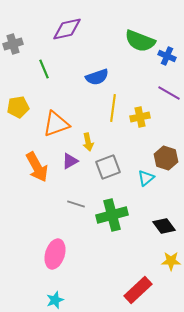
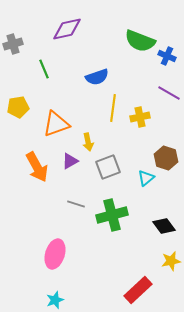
yellow star: rotated 12 degrees counterclockwise
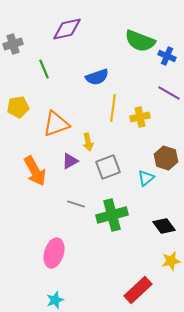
orange arrow: moved 2 px left, 4 px down
pink ellipse: moved 1 px left, 1 px up
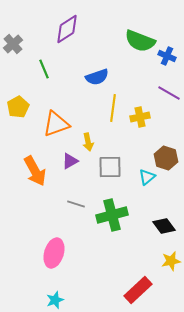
purple diamond: rotated 20 degrees counterclockwise
gray cross: rotated 24 degrees counterclockwise
yellow pentagon: rotated 20 degrees counterclockwise
gray square: moved 2 px right; rotated 20 degrees clockwise
cyan triangle: moved 1 px right, 1 px up
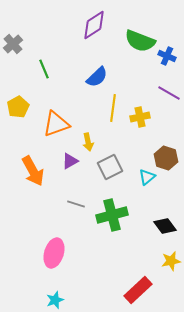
purple diamond: moved 27 px right, 4 px up
blue semicircle: rotated 25 degrees counterclockwise
gray square: rotated 25 degrees counterclockwise
orange arrow: moved 2 px left
black diamond: moved 1 px right
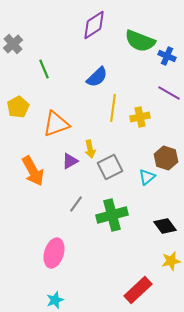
yellow arrow: moved 2 px right, 7 px down
gray line: rotated 72 degrees counterclockwise
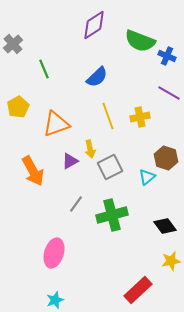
yellow line: moved 5 px left, 8 px down; rotated 28 degrees counterclockwise
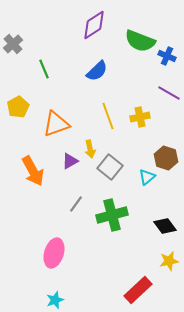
blue semicircle: moved 6 px up
gray square: rotated 25 degrees counterclockwise
yellow star: moved 2 px left
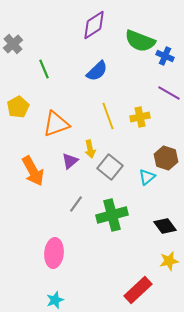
blue cross: moved 2 px left
purple triangle: rotated 12 degrees counterclockwise
pink ellipse: rotated 12 degrees counterclockwise
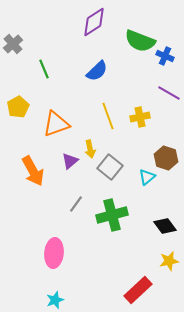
purple diamond: moved 3 px up
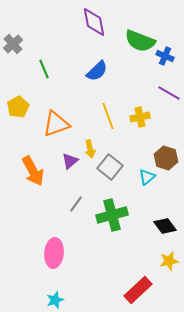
purple diamond: rotated 68 degrees counterclockwise
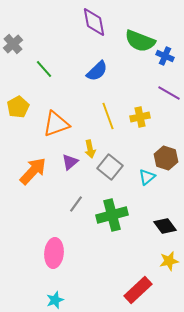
green line: rotated 18 degrees counterclockwise
purple triangle: moved 1 px down
orange arrow: rotated 108 degrees counterclockwise
